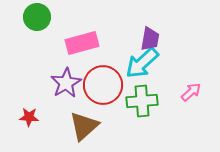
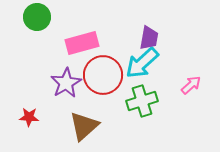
purple trapezoid: moved 1 px left, 1 px up
red circle: moved 10 px up
pink arrow: moved 7 px up
green cross: rotated 12 degrees counterclockwise
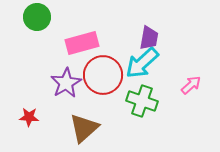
green cross: rotated 36 degrees clockwise
brown triangle: moved 2 px down
